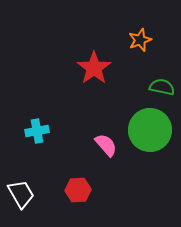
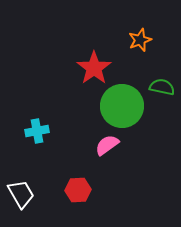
green circle: moved 28 px left, 24 px up
pink semicircle: moved 1 px right; rotated 85 degrees counterclockwise
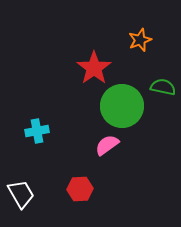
green semicircle: moved 1 px right
red hexagon: moved 2 px right, 1 px up
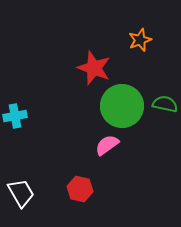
red star: rotated 16 degrees counterclockwise
green semicircle: moved 2 px right, 17 px down
cyan cross: moved 22 px left, 15 px up
red hexagon: rotated 15 degrees clockwise
white trapezoid: moved 1 px up
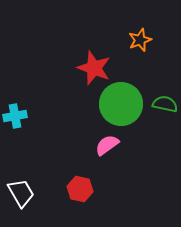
green circle: moved 1 px left, 2 px up
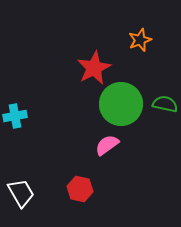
red star: rotated 24 degrees clockwise
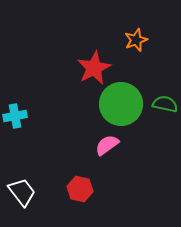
orange star: moved 4 px left
white trapezoid: moved 1 px right, 1 px up; rotated 8 degrees counterclockwise
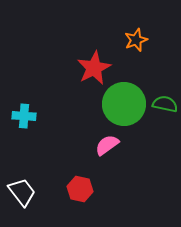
green circle: moved 3 px right
cyan cross: moved 9 px right; rotated 15 degrees clockwise
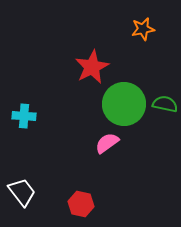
orange star: moved 7 px right, 11 px up; rotated 10 degrees clockwise
red star: moved 2 px left, 1 px up
pink semicircle: moved 2 px up
red hexagon: moved 1 px right, 15 px down
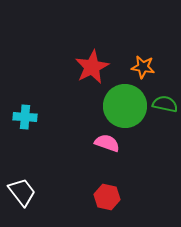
orange star: moved 38 px down; rotated 20 degrees clockwise
green circle: moved 1 px right, 2 px down
cyan cross: moved 1 px right, 1 px down
pink semicircle: rotated 55 degrees clockwise
red hexagon: moved 26 px right, 7 px up
